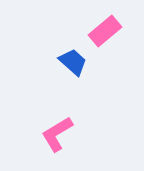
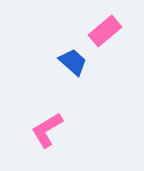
pink L-shape: moved 10 px left, 4 px up
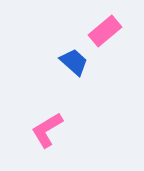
blue trapezoid: moved 1 px right
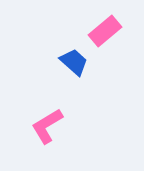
pink L-shape: moved 4 px up
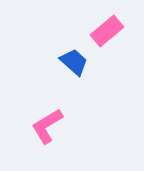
pink rectangle: moved 2 px right
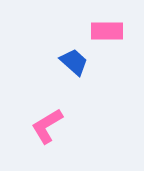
pink rectangle: rotated 40 degrees clockwise
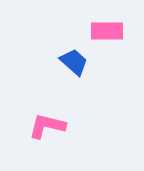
pink L-shape: rotated 45 degrees clockwise
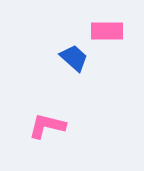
blue trapezoid: moved 4 px up
